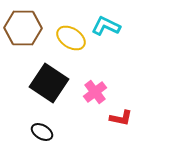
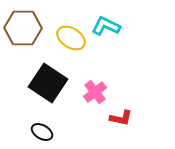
black square: moved 1 px left
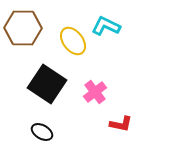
yellow ellipse: moved 2 px right, 3 px down; rotated 20 degrees clockwise
black square: moved 1 px left, 1 px down
red L-shape: moved 6 px down
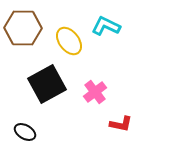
yellow ellipse: moved 4 px left
black square: rotated 27 degrees clockwise
black ellipse: moved 17 px left
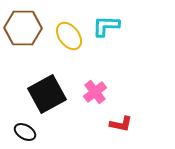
cyan L-shape: rotated 24 degrees counterclockwise
yellow ellipse: moved 5 px up
black square: moved 10 px down
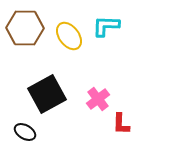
brown hexagon: moved 2 px right
pink cross: moved 3 px right, 7 px down
red L-shape: rotated 80 degrees clockwise
